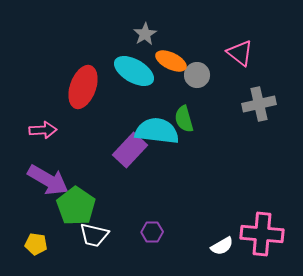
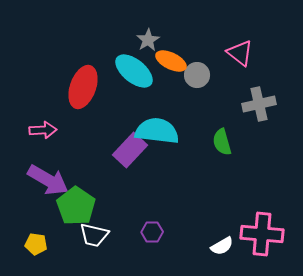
gray star: moved 3 px right, 6 px down
cyan ellipse: rotated 9 degrees clockwise
green semicircle: moved 38 px right, 23 px down
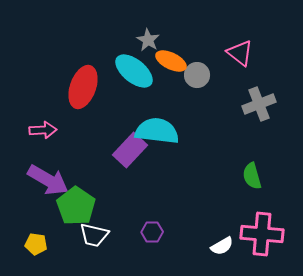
gray star: rotated 10 degrees counterclockwise
gray cross: rotated 8 degrees counterclockwise
green semicircle: moved 30 px right, 34 px down
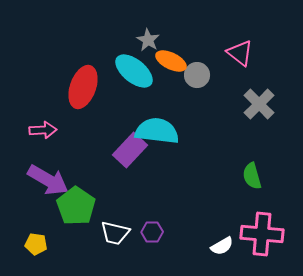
gray cross: rotated 24 degrees counterclockwise
white trapezoid: moved 21 px right, 2 px up
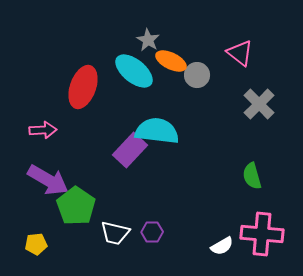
yellow pentagon: rotated 15 degrees counterclockwise
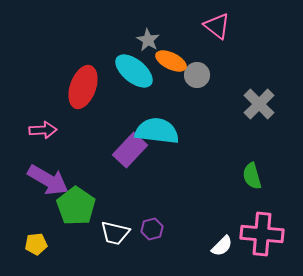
pink triangle: moved 23 px left, 27 px up
purple hexagon: moved 3 px up; rotated 15 degrees counterclockwise
white semicircle: rotated 15 degrees counterclockwise
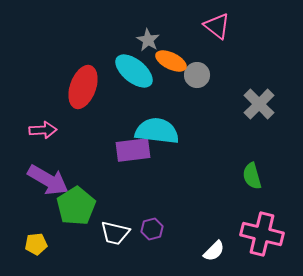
purple rectangle: moved 3 px right; rotated 40 degrees clockwise
green pentagon: rotated 6 degrees clockwise
pink cross: rotated 9 degrees clockwise
white semicircle: moved 8 px left, 5 px down
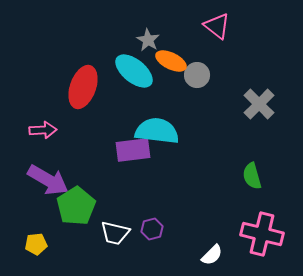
white semicircle: moved 2 px left, 4 px down
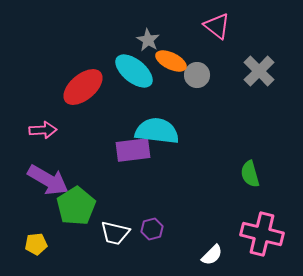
red ellipse: rotated 30 degrees clockwise
gray cross: moved 33 px up
green semicircle: moved 2 px left, 2 px up
